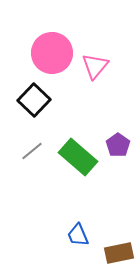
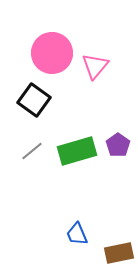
black square: rotated 8 degrees counterclockwise
green rectangle: moved 1 px left, 6 px up; rotated 57 degrees counterclockwise
blue trapezoid: moved 1 px left, 1 px up
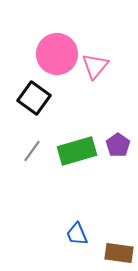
pink circle: moved 5 px right, 1 px down
black square: moved 2 px up
gray line: rotated 15 degrees counterclockwise
brown rectangle: rotated 20 degrees clockwise
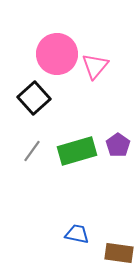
black square: rotated 12 degrees clockwise
blue trapezoid: rotated 125 degrees clockwise
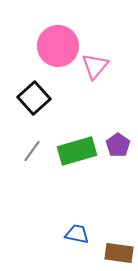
pink circle: moved 1 px right, 8 px up
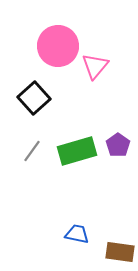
brown rectangle: moved 1 px right, 1 px up
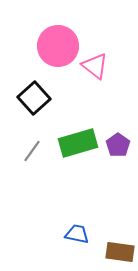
pink triangle: rotated 32 degrees counterclockwise
green rectangle: moved 1 px right, 8 px up
